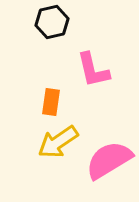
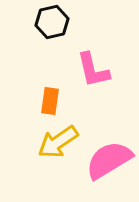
orange rectangle: moved 1 px left, 1 px up
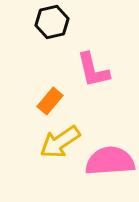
orange rectangle: rotated 32 degrees clockwise
yellow arrow: moved 2 px right
pink semicircle: moved 1 px right, 1 px down; rotated 27 degrees clockwise
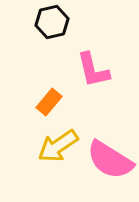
orange rectangle: moved 1 px left, 1 px down
yellow arrow: moved 2 px left, 4 px down
pink semicircle: moved 1 px up; rotated 144 degrees counterclockwise
